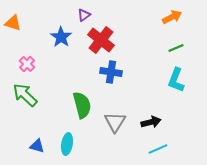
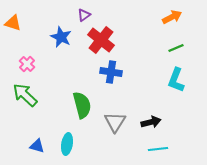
blue star: rotated 10 degrees counterclockwise
cyan line: rotated 18 degrees clockwise
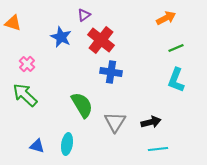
orange arrow: moved 6 px left, 1 px down
green semicircle: rotated 16 degrees counterclockwise
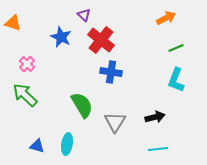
purple triangle: rotated 40 degrees counterclockwise
black arrow: moved 4 px right, 5 px up
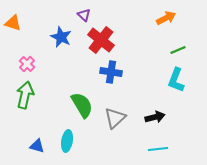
green line: moved 2 px right, 2 px down
green arrow: rotated 60 degrees clockwise
gray triangle: moved 4 px up; rotated 15 degrees clockwise
cyan ellipse: moved 3 px up
